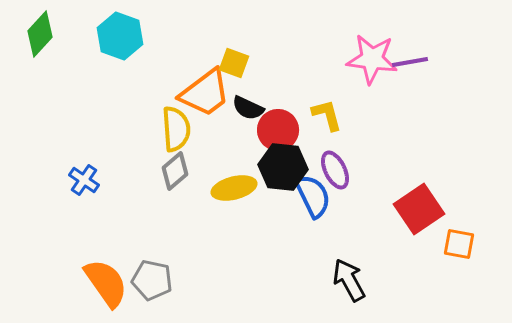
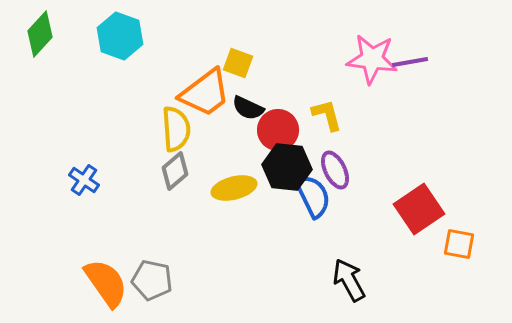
yellow square: moved 4 px right
black hexagon: moved 4 px right
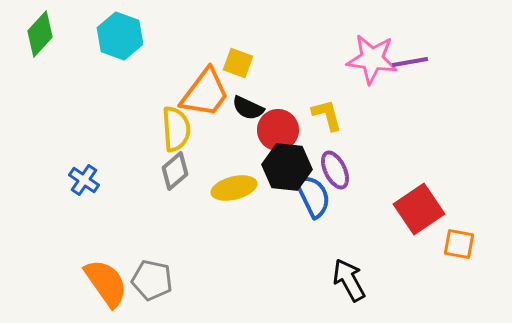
orange trapezoid: rotated 16 degrees counterclockwise
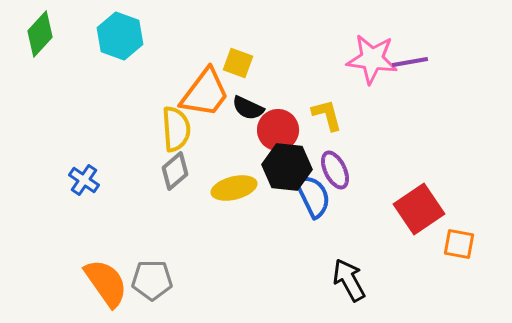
gray pentagon: rotated 12 degrees counterclockwise
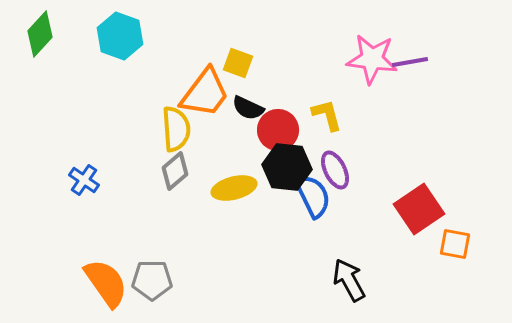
orange square: moved 4 px left
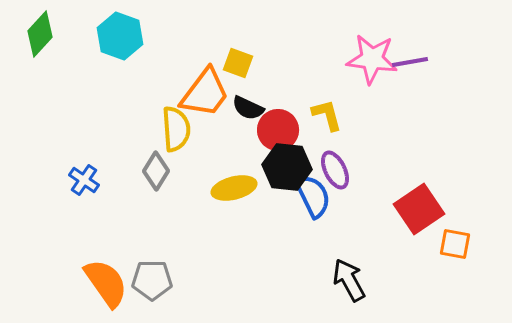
gray diamond: moved 19 px left; rotated 18 degrees counterclockwise
